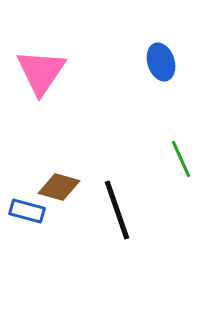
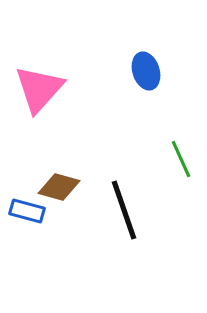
blue ellipse: moved 15 px left, 9 px down
pink triangle: moved 2 px left, 17 px down; rotated 8 degrees clockwise
black line: moved 7 px right
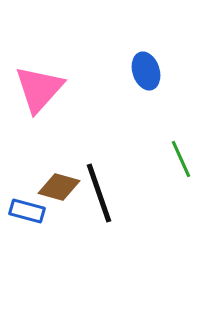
black line: moved 25 px left, 17 px up
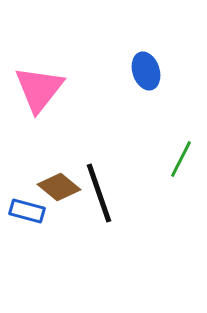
pink triangle: rotated 4 degrees counterclockwise
green line: rotated 51 degrees clockwise
brown diamond: rotated 24 degrees clockwise
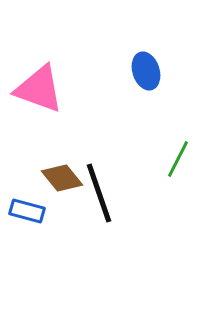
pink triangle: rotated 48 degrees counterclockwise
green line: moved 3 px left
brown diamond: moved 3 px right, 9 px up; rotated 12 degrees clockwise
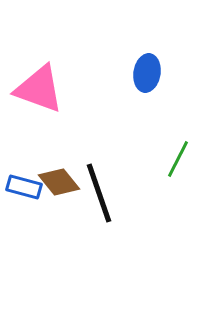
blue ellipse: moved 1 px right, 2 px down; rotated 27 degrees clockwise
brown diamond: moved 3 px left, 4 px down
blue rectangle: moved 3 px left, 24 px up
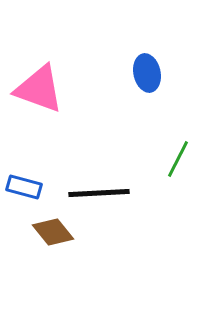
blue ellipse: rotated 21 degrees counterclockwise
brown diamond: moved 6 px left, 50 px down
black line: rotated 74 degrees counterclockwise
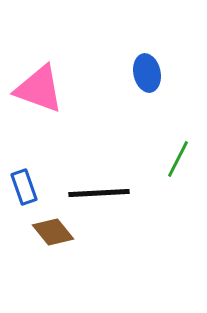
blue rectangle: rotated 56 degrees clockwise
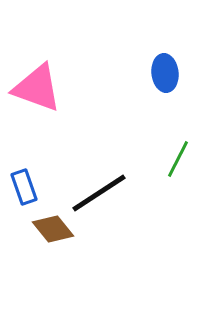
blue ellipse: moved 18 px right; rotated 6 degrees clockwise
pink triangle: moved 2 px left, 1 px up
black line: rotated 30 degrees counterclockwise
brown diamond: moved 3 px up
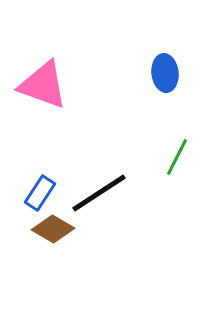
pink triangle: moved 6 px right, 3 px up
green line: moved 1 px left, 2 px up
blue rectangle: moved 16 px right, 6 px down; rotated 52 degrees clockwise
brown diamond: rotated 21 degrees counterclockwise
